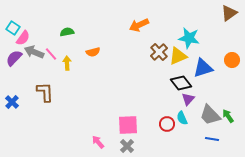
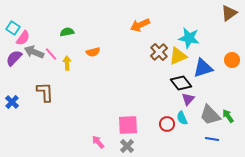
orange arrow: moved 1 px right
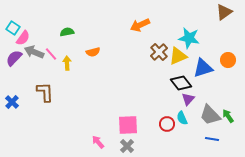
brown triangle: moved 5 px left, 1 px up
orange circle: moved 4 px left
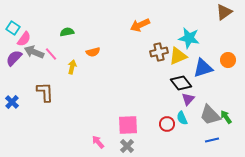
pink semicircle: moved 1 px right, 1 px down
brown cross: rotated 30 degrees clockwise
yellow arrow: moved 5 px right, 4 px down; rotated 16 degrees clockwise
green arrow: moved 2 px left, 1 px down
blue line: moved 1 px down; rotated 24 degrees counterclockwise
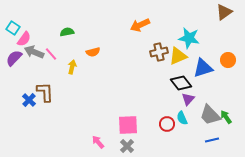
blue cross: moved 17 px right, 2 px up
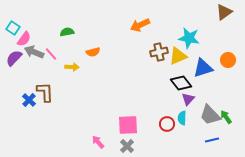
yellow arrow: rotated 80 degrees clockwise
cyan semicircle: rotated 24 degrees clockwise
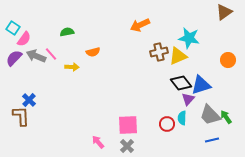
gray arrow: moved 2 px right, 4 px down
blue triangle: moved 2 px left, 17 px down
brown L-shape: moved 24 px left, 24 px down
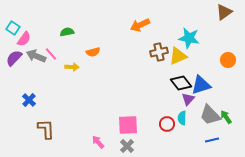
brown L-shape: moved 25 px right, 13 px down
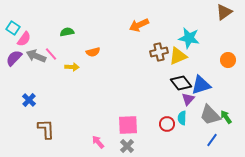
orange arrow: moved 1 px left
blue line: rotated 40 degrees counterclockwise
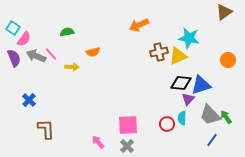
purple semicircle: rotated 114 degrees clockwise
black diamond: rotated 45 degrees counterclockwise
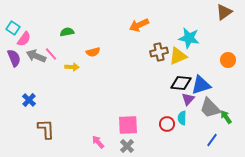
gray trapezoid: moved 7 px up
